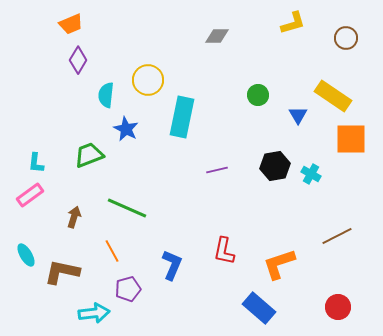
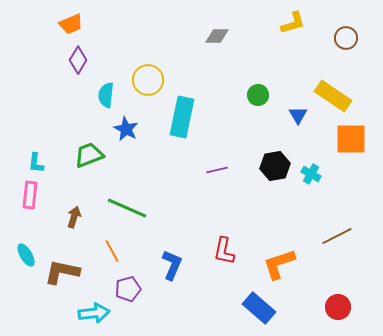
pink rectangle: rotated 48 degrees counterclockwise
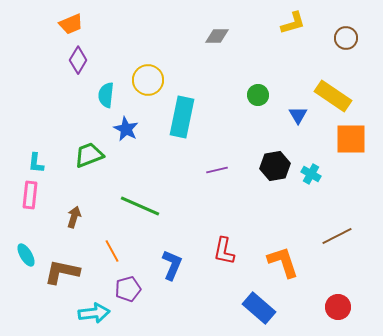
green line: moved 13 px right, 2 px up
orange L-shape: moved 4 px right, 2 px up; rotated 90 degrees clockwise
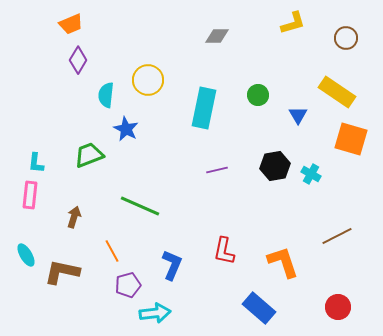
yellow rectangle: moved 4 px right, 4 px up
cyan rectangle: moved 22 px right, 9 px up
orange square: rotated 16 degrees clockwise
purple pentagon: moved 4 px up
cyan arrow: moved 61 px right
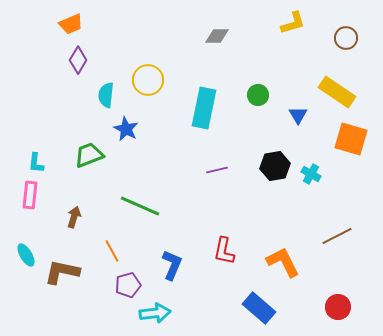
orange L-shape: rotated 9 degrees counterclockwise
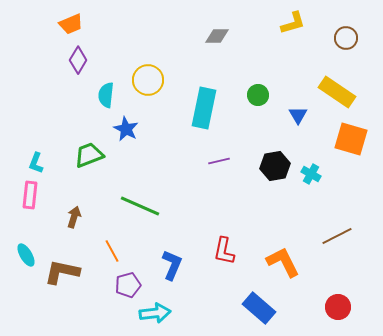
cyan L-shape: rotated 15 degrees clockwise
purple line: moved 2 px right, 9 px up
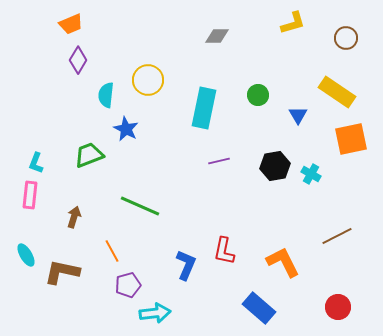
orange square: rotated 28 degrees counterclockwise
blue L-shape: moved 14 px right
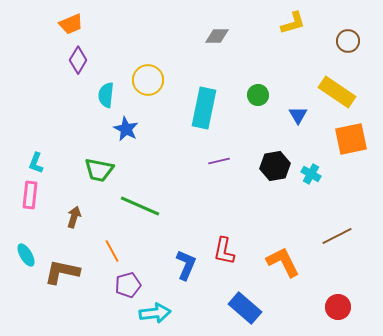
brown circle: moved 2 px right, 3 px down
green trapezoid: moved 10 px right, 15 px down; rotated 148 degrees counterclockwise
blue rectangle: moved 14 px left
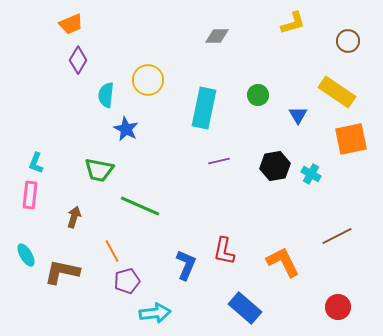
purple pentagon: moved 1 px left, 4 px up
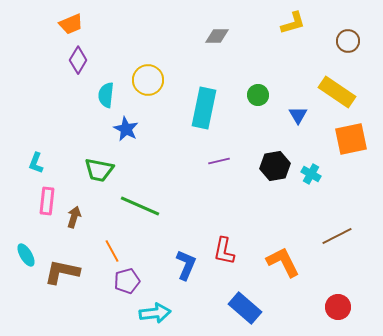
pink rectangle: moved 17 px right, 6 px down
